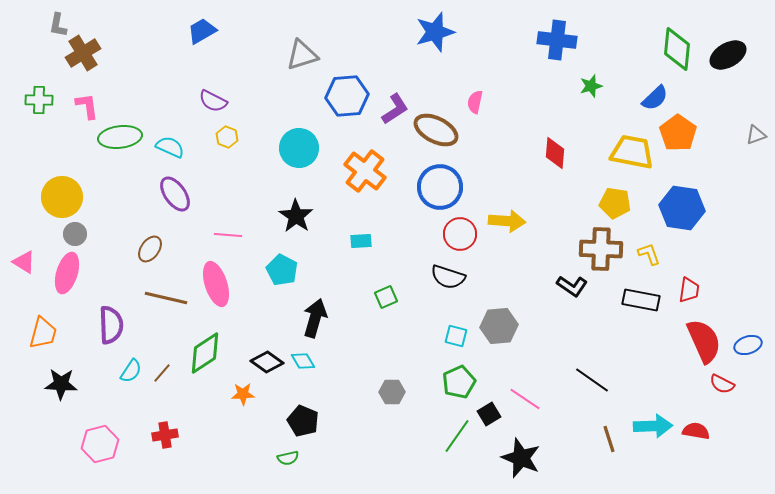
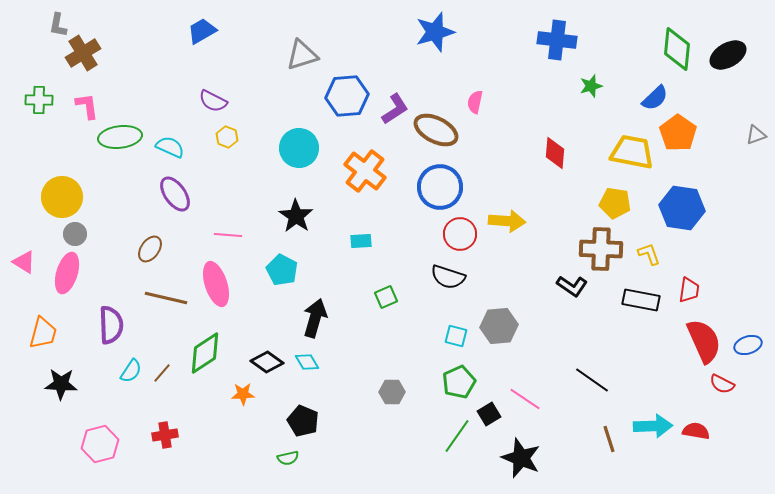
cyan diamond at (303, 361): moved 4 px right, 1 px down
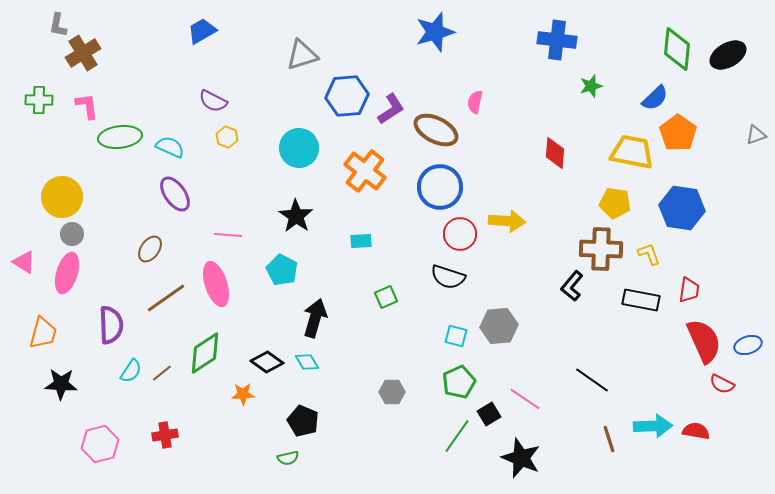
purple L-shape at (395, 109): moved 4 px left
gray circle at (75, 234): moved 3 px left
black L-shape at (572, 286): rotated 96 degrees clockwise
brown line at (166, 298): rotated 48 degrees counterclockwise
brown line at (162, 373): rotated 10 degrees clockwise
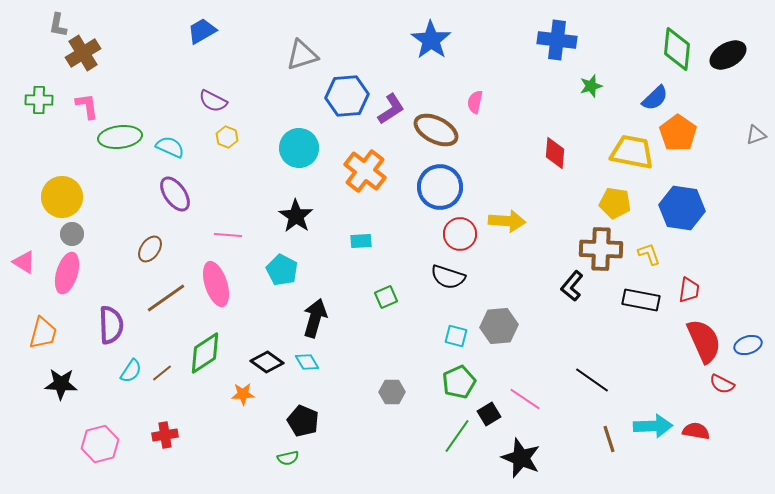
blue star at (435, 32): moved 4 px left, 8 px down; rotated 21 degrees counterclockwise
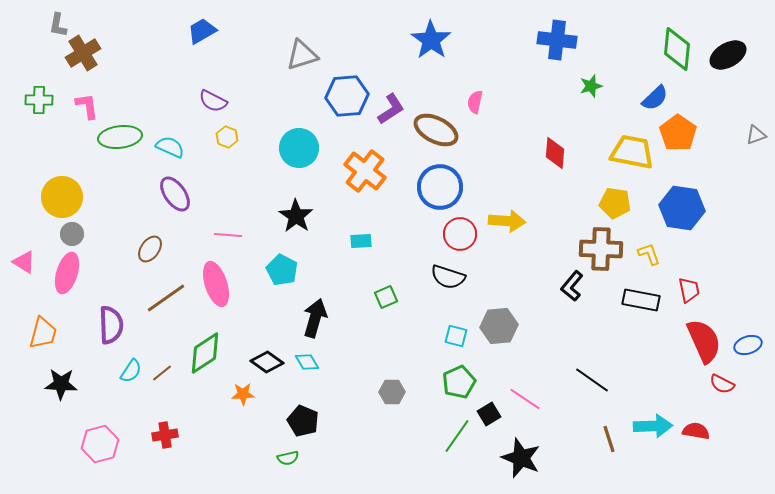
red trapezoid at (689, 290): rotated 20 degrees counterclockwise
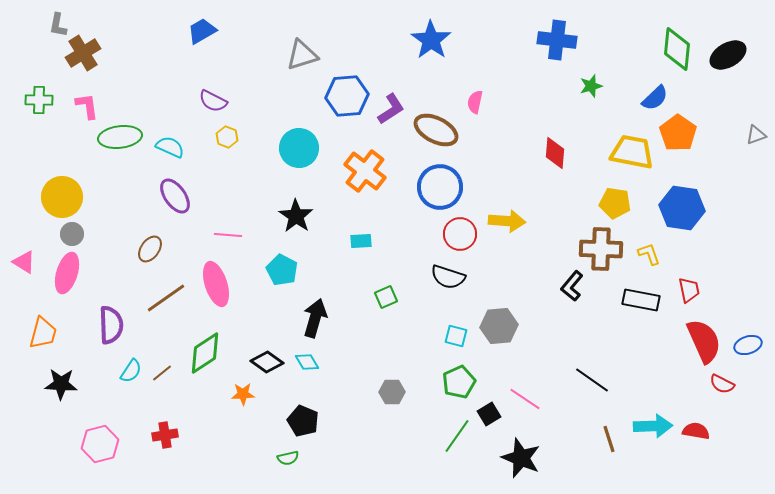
purple ellipse at (175, 194): moved 2 px down
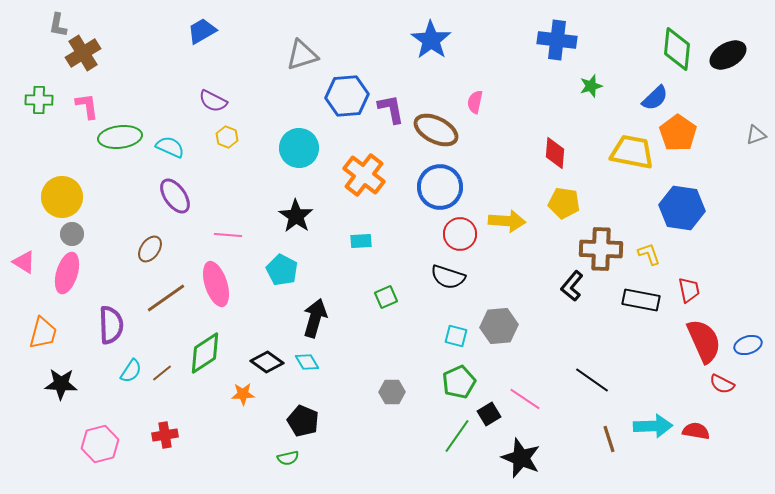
purple L-shape at (391, 109): rotated 68 degrees counterclockwise
orange cross at (365, 171): moved 1 px left, 4 px down
yellow pentagon at (615, 203): moved 51 px left
